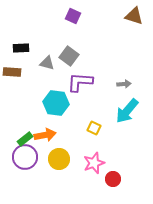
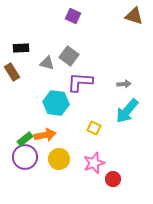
brown rectangle: rotated 54 degrees clockwise
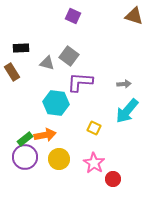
pink star: rotated 20 degrees counterclockwise
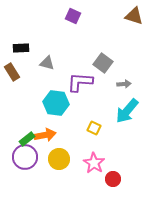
gray square: moved 34 px right, 7 px down
green rectangle: moved 2 px right
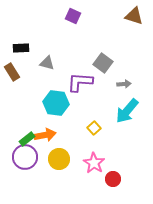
yellow square: rotated 24 degrees clockwise
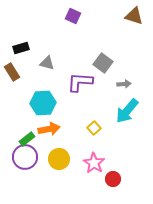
black rectangle: rotated 14 degrees counterclockwise
cyan hexagon: moved 13 px left; rotated 10 degrees counterclockwise
orange arrow: moved 4 px right, 6 px up
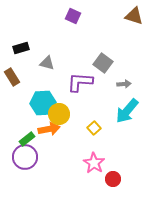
brown rectangle: moved 5 px down
yellow circle: moved 45 px up
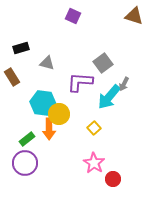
gray square: rotated 18 degrees clockwise
gray arrow: rotated 120 degrees clockwise
cyan hexagon: rotated 10 degrees clockwise
cyan arrow: moved 18 px left, 14 px up
orange arrow: rotated 100 degrees clockwise
purple circle: moved 6 px down
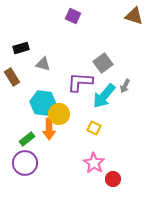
gray triangle: moved 4 px left, 1 px down
gray arrow: moved 1 px right, 2 px down
cyan arrow: moved 5 px left, 1 px up
yellow square: rotated 24 degrees counterclockwise
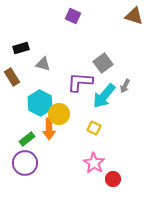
cyan hexagon: moved 3 px left; rotated 20 degrees clockwise
